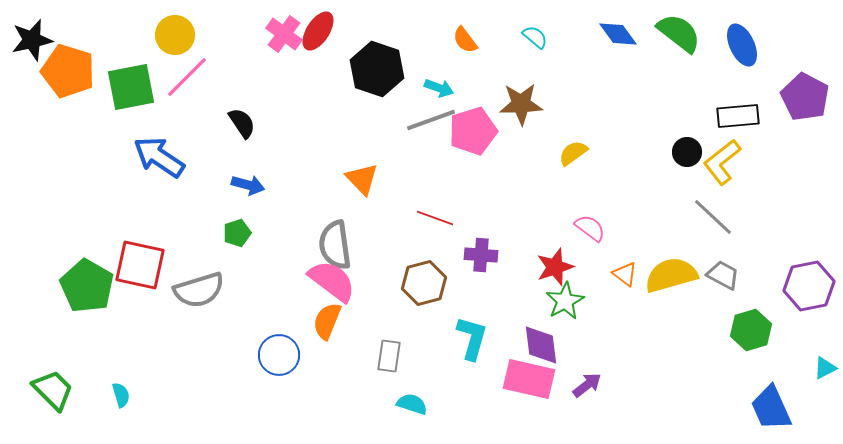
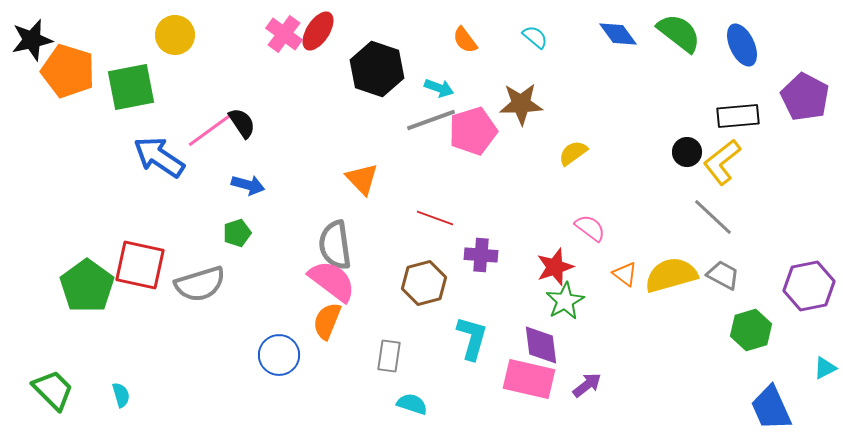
pink line at (187, 77): moved 23 px right, 53 px down; rotated 9 degrees clockwise
green pentagon at (87, 286): rotated 6 degrees clockwise
gray semicircle at (199, 290): moved 1 px right, 6 px up
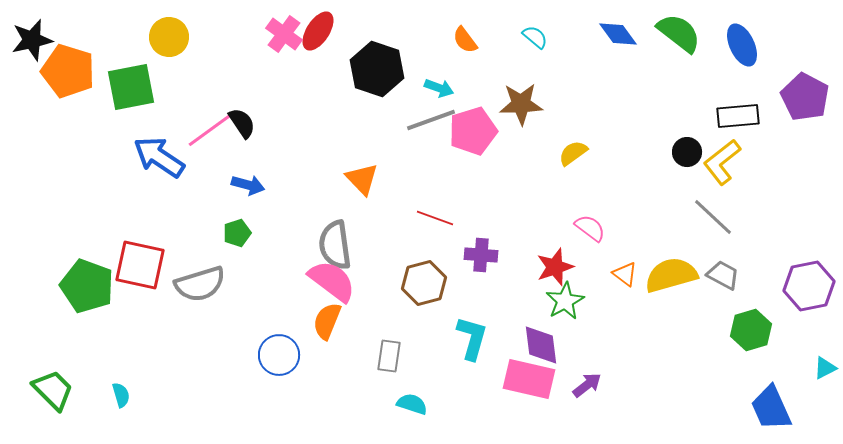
yellow circle at (175, 35): moved 6 px left, 2 px down
green pentagon at (87, 286): rotated 16 degrees counterclockwise
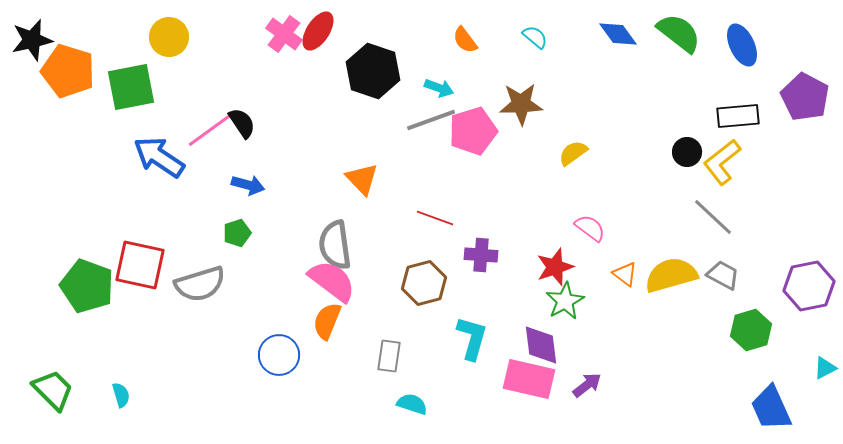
black hexagon at (377, 69): moved 4 px left, 2 px down
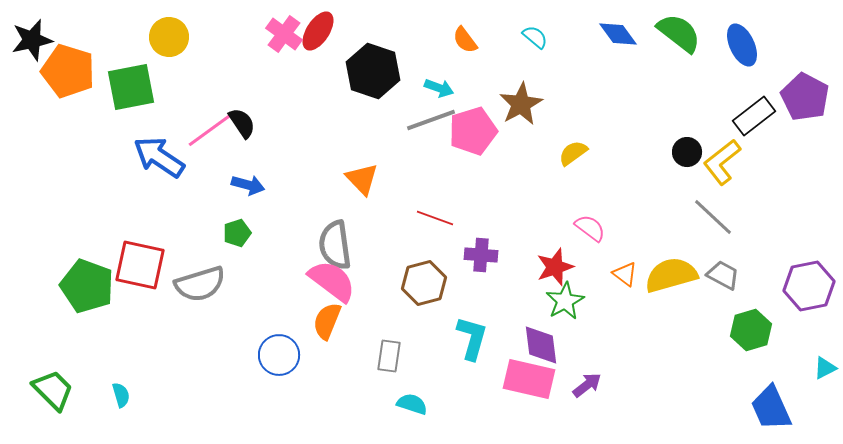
brown star at (521, 104): rotated 27 degrees counterclockwise
black rectangle at (738, 116): moved 16 px right; rotated 33 degrees counterclockwise
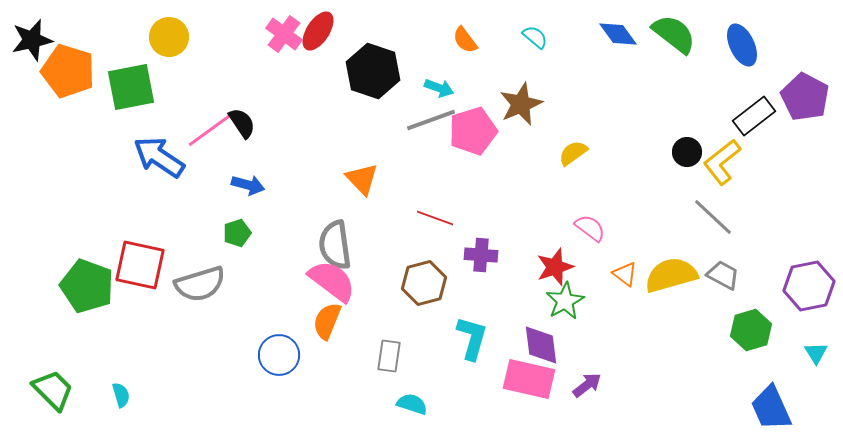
green semicircle at (679, 33): moved 5 px left, 1 px down
brown star at (521, 104): rotated 6 degrees clockwise
cyan triangle at (825, 368): moved 9 px left, 15 px up; rotated 35 degrees counterclockwise
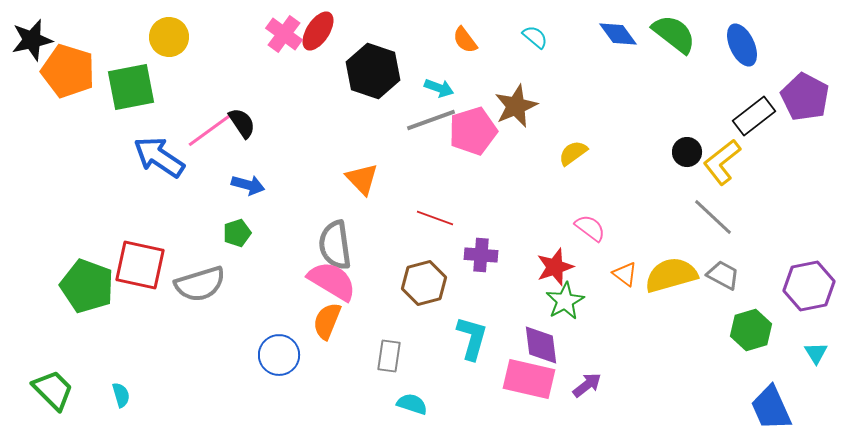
brown star at (521, 104): moved 5 px left, 2 px down
pink semicircle at (332, 281): rotated 6 degrees counterclockwise
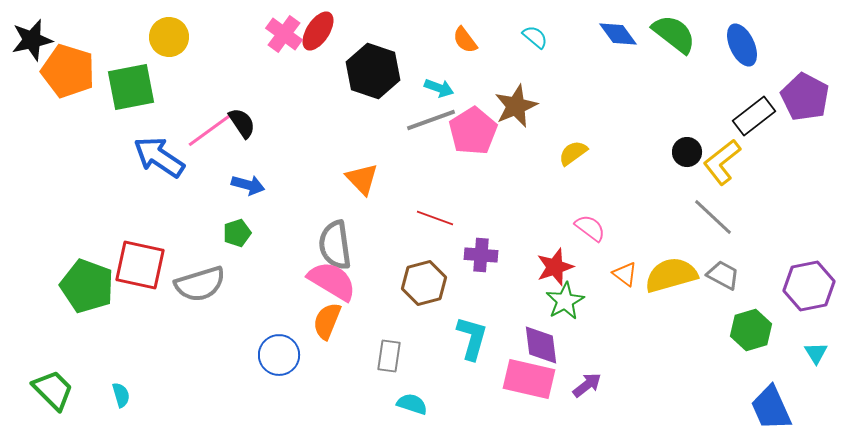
pink pentagon at (473, 131): rotated 15 degrees counterclockwise
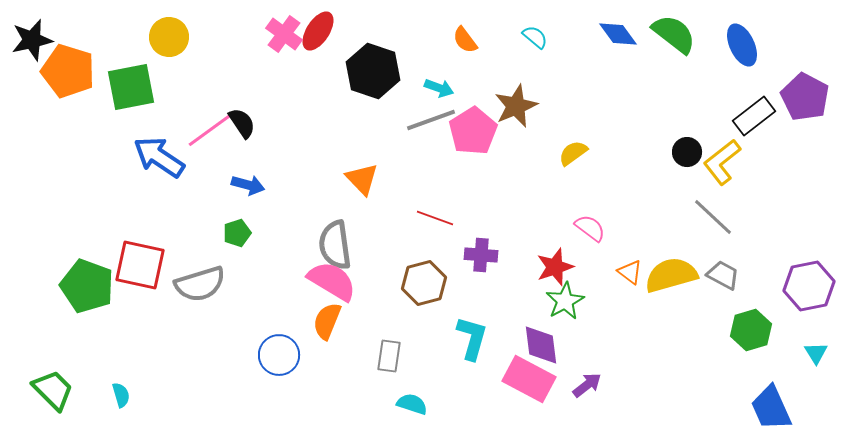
orange triangle at (625, 274): moved 5 px right, 2 px up
pink rectangle at (529, 379): rotated 15 degrees clockwise
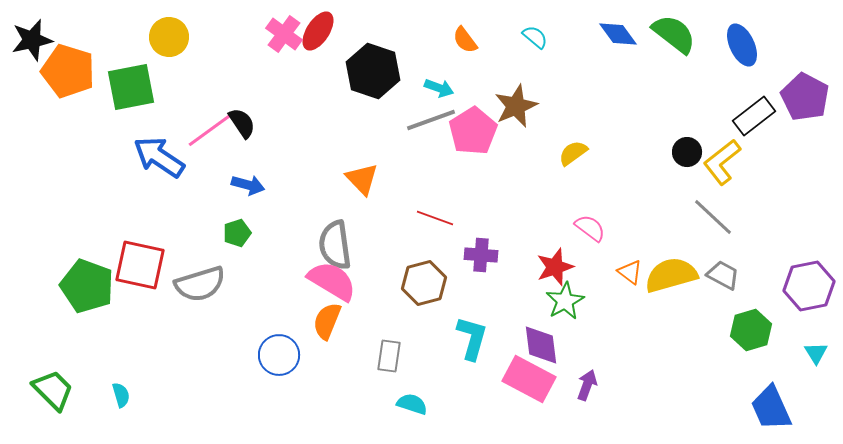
purple arrow at (587, 385): rotated 32 degrees counterclockwise
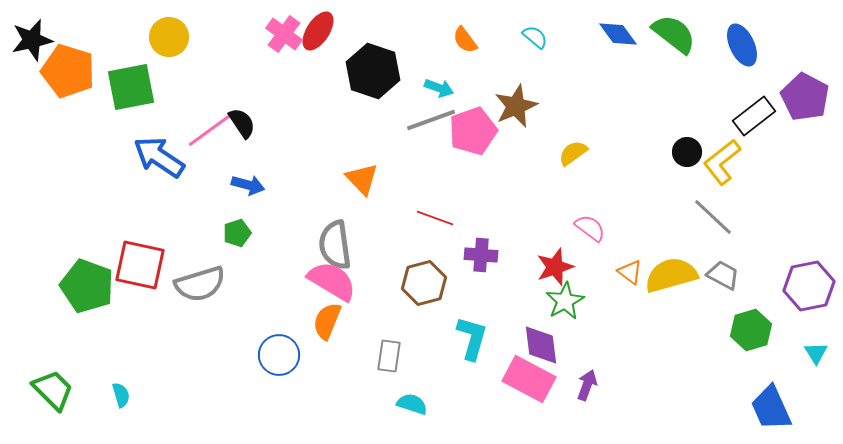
pink pentagon at (473, 131): rotated 12 degrees clockwise
